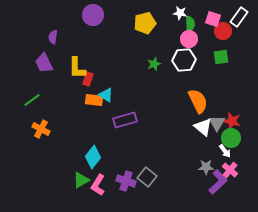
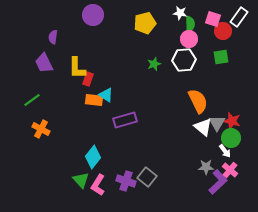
green triangle: rotated 42 degrees counterclockwise
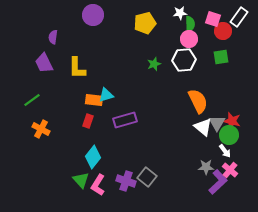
white star: rotated 16 degrees counterclockwise
red rectangle: moved 42 px down
cyan triangle: rotated 49 degrees counterclockwise
green circle: moved 2 px left, 3 px up
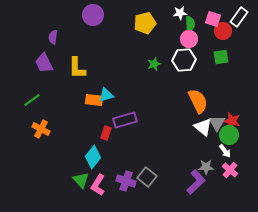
red rectangle: moved 18 px right, 12 px down
purple L-shape: moved 22 px left
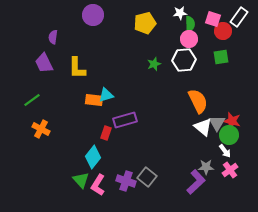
pink cross: rotated 14 degrees clockwise
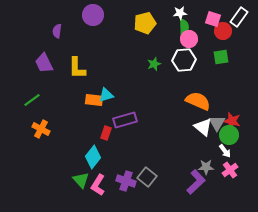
green semicircle: moved 6 px left, 3 px down
purple semicircle: moved 4 px right, 6 px up
orange semicircle: rotated 40 degrees counterclockwise
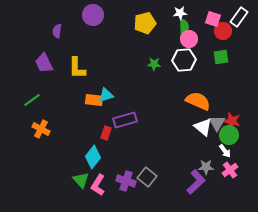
green star: rotated 24 degrees clockwise
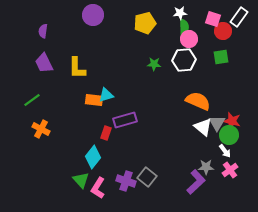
purple semicircle: moved 14 px left
pink L-shape: moved 3 px down
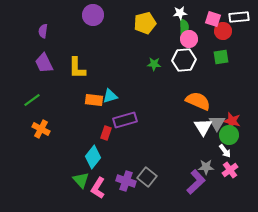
white rectangle: rotated 48 degrees clockwise
cyan triangle: moved 4 px right, 1 px down
white triangle: rotated 18 degrees clockwise
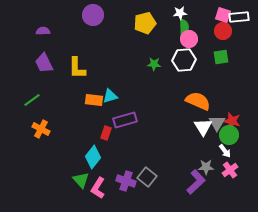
pink square: moved 10 px right, 4 px up
purple semicircle: rotated 80 degrees clockwise
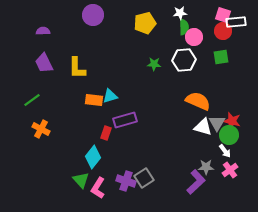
white rectangle: moved 3 px left, 5 px down
pink circle: moved 5 px right, 2 px up
white triangle: rotated 42 degrees counterclockwise
gray square: moved 3 px left, 1 px down; rotated 18 degrees clockwise
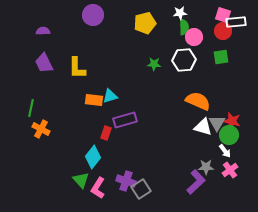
green line: moved 1 px left, 8 px down; rotated 42 degrees counterclockwise
gray square: moved 3 px left, 11 px down
